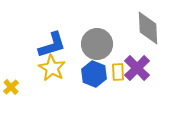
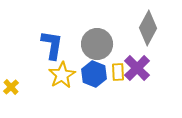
gray diamond: rotated 32 degrees clockwise
blue L-shape: rotated 64 degrees counterclockwise
yellow star: moved 10 px right, 7 px down; rotated 12 degrees clockwise
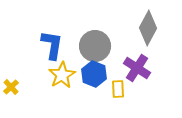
gray circle: moved 2 px left, 2 px down
purple cross: rotated 12 degrees counterclockwise
yellow rectangle: moved 17 px down
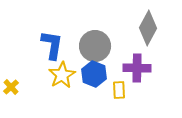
purple cross: rotated 32 degrees counterclockwise
yellow rectangle: moved 1 px right, 1 px down
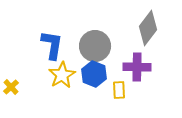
gray diamond: rotated 8 degrees clockwise
purple cross: moved 1 px up
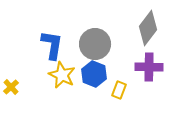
gray circle: moved 2 px up
purple cross: moved 12 px right
yellow star: rotated 16 degrees counterclockwise
yellow rectangle: rotated 24 degrees clockwise
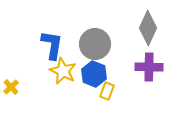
gray diamond: rotated 12 degrees counterclockwise
yellow star: moved 1 px right, 4 px up
yellow rectangle: moved 12 px left, 1 px down
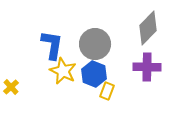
gray diamond: rotated 20 degrees clockwise
purple cross: moved 2 px left
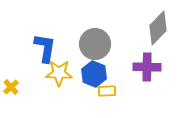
gray diamond: moved 10 px right
blue L-shape: moved 7 px left, 3 px down
yellow star: moved 4 px left, 2 px down; rotated 24 degrees counterclockwise
yellow rectangle: rotated 66 degrees clockwise
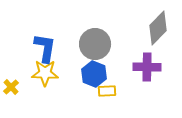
yellow star: moved 14 px left
